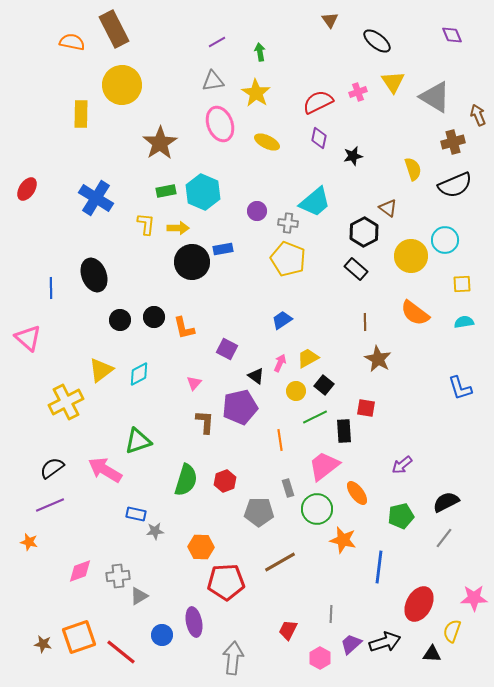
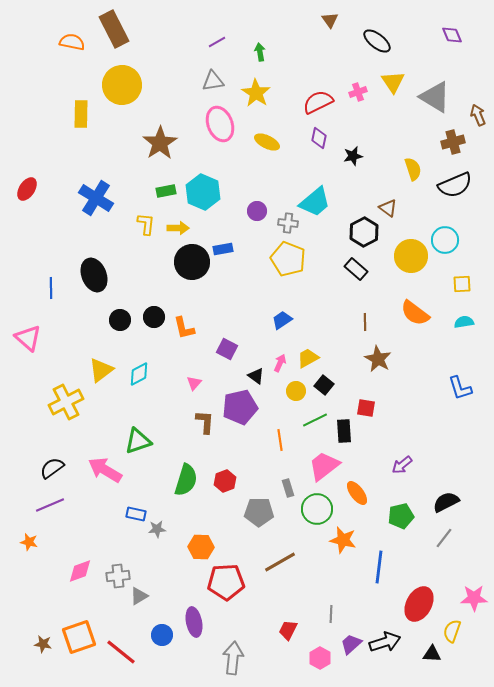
green line at (315, 417): moved 3 px down
gray star at (155, 531): moved 2 px right, 2 px up
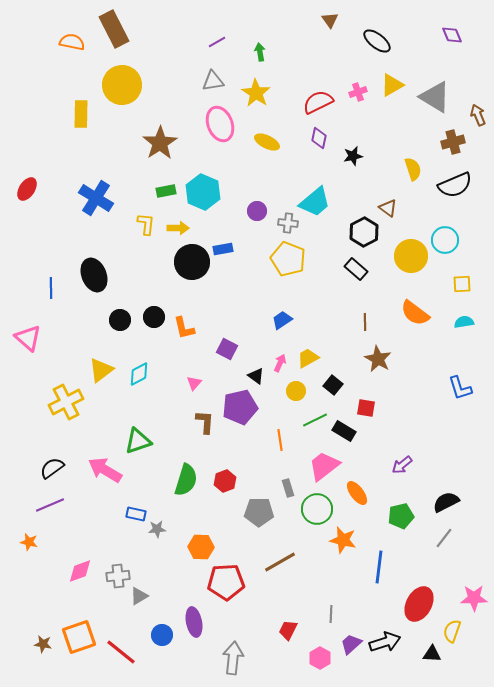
yellow triangle at (393, 82): moved 1 px left, 3 px down; rotated 35 degrees clockwise
black square at (324, 385): moved 9 px right
black rectangle at (344, 431): rotated 55 degrees counterclockwise
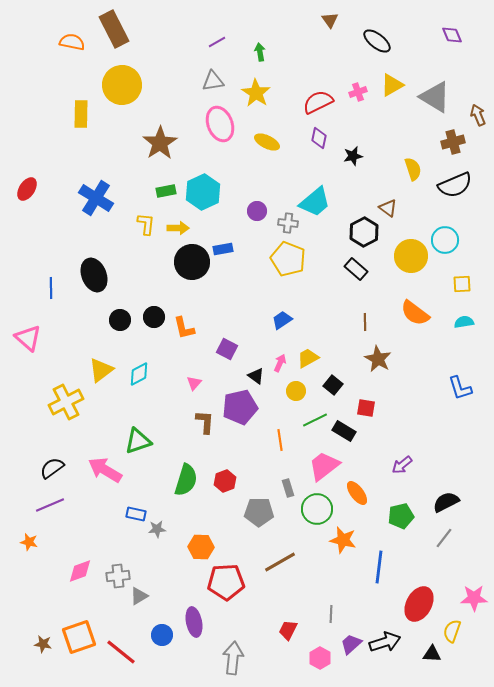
cyan hexagon at (203, 192): rotated 12 degrees clockwise
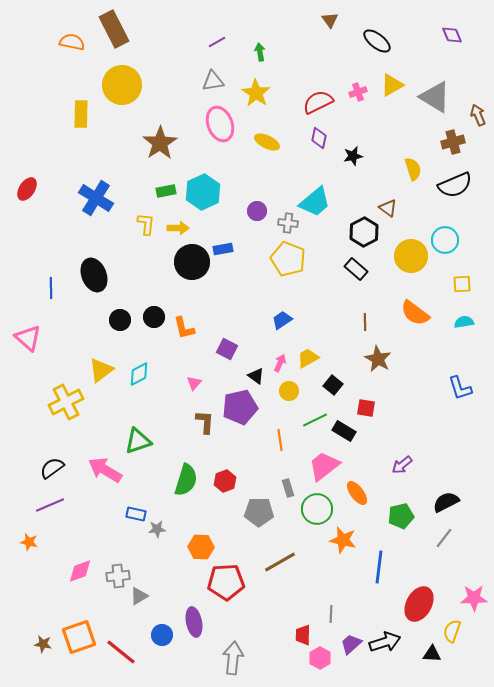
yellow circle at (296, 391): moved 7 px left
red trapezoid at (288, 630): moved 15 px right, 5 px down; rotated 25 degrees counterclockwise
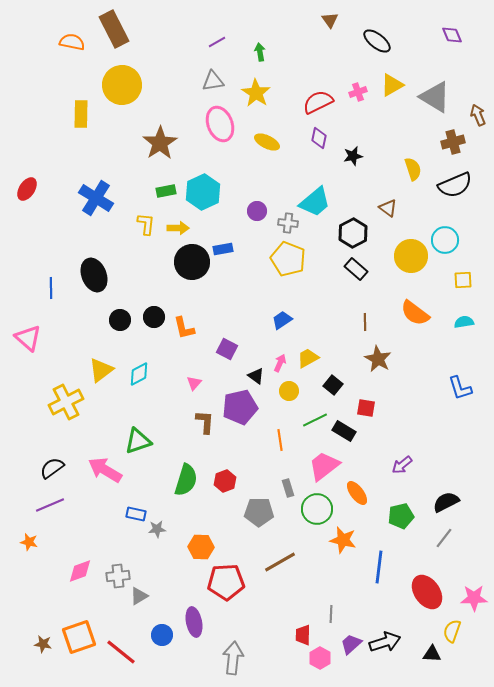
black hexagon at (364, 232): moved 11 px left, 1 px down
yellow square at (462, 284): moved 1 px right, 4 px up
red ellipse at (419, 604): moved 8 px right, 12 px up; rotated 64 degrees counterclockwise
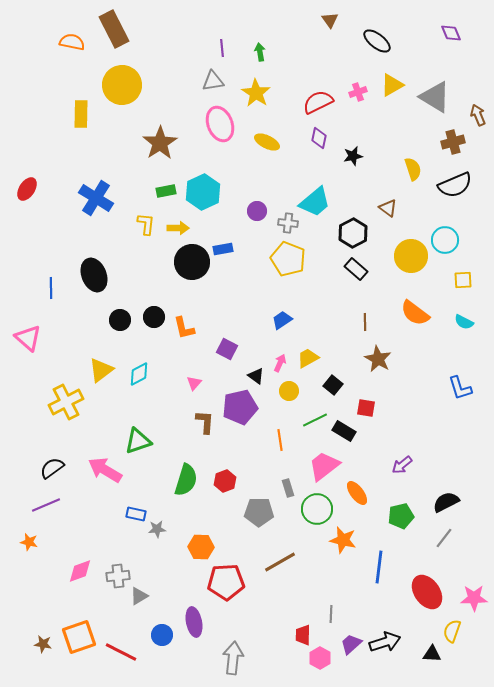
purple diamond at (452, 35): moved 1 px left, 2 px up
purple line at (217, 42): moved 5 px right, 6 px down; rotated 66 degrees counterclockwise
cyan semicircle at (464, 322): rotated 144 degrees counterclockwise
purple line at (50, 505): moved 4 px left
red line at (121, 652): rotated 12 degrees counterclockwise
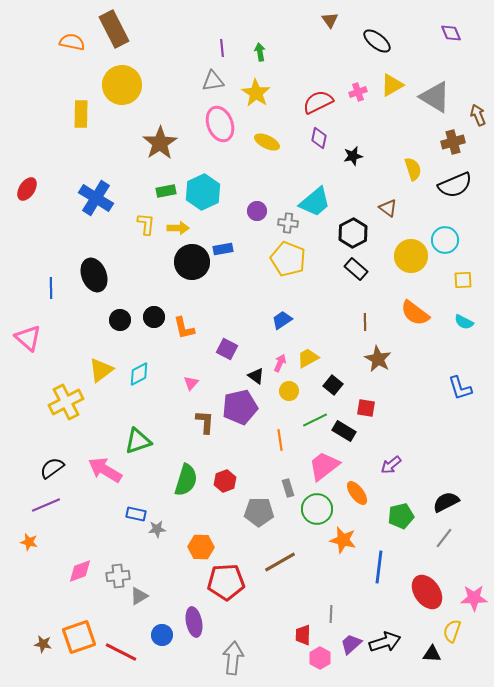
pink triangle at (194, 383): moved 3 px left
purple arrow at (402, 465): moved 11 px left
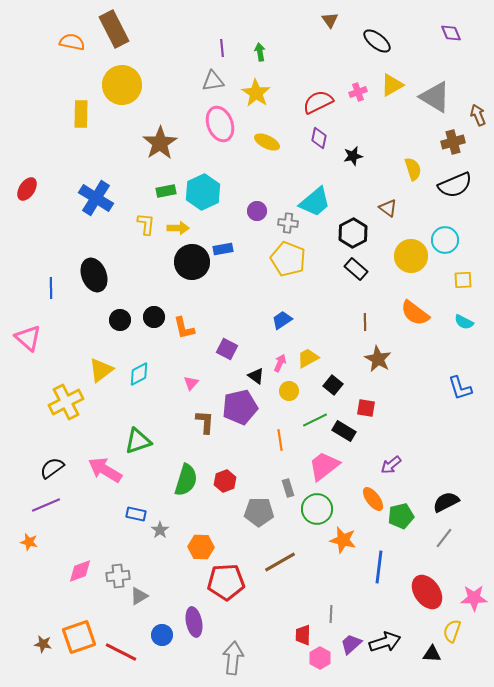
orange ellipse at (357, 493): moved 16 px right, 6 px down
gray star at (157, 529): moved 3 px right, 1 px down; rotated 30 degrees counterclockwise
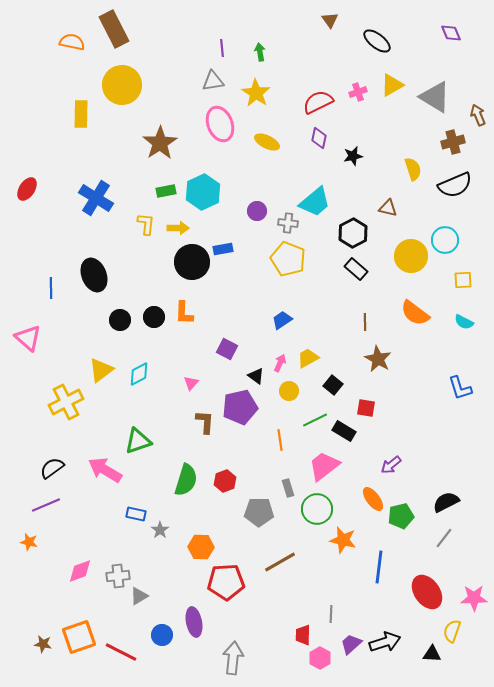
brown triangle at (388, 208): rotated 24 degrees counterclockwise
orange L-shape at (184, 328): moved 15 px up; rotated 15 degrees clockwise
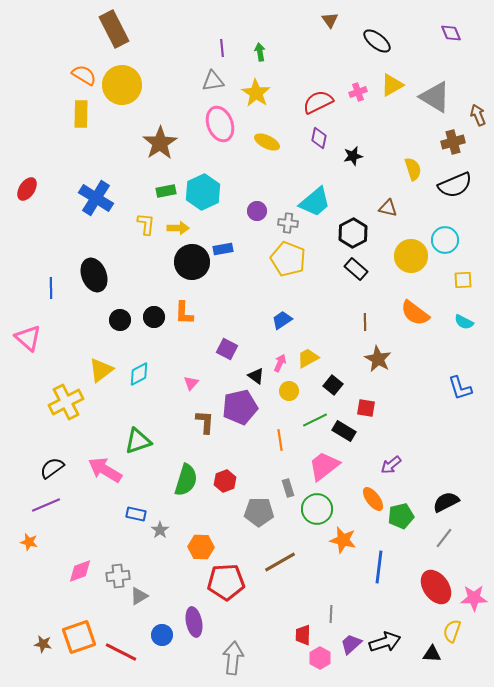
orange semicircle at (72, 42): moved 12 px right, 33 px down; rotated 20 degrees clockwise
red ellipse at (427, 592): moved 9 px right, 5 px up
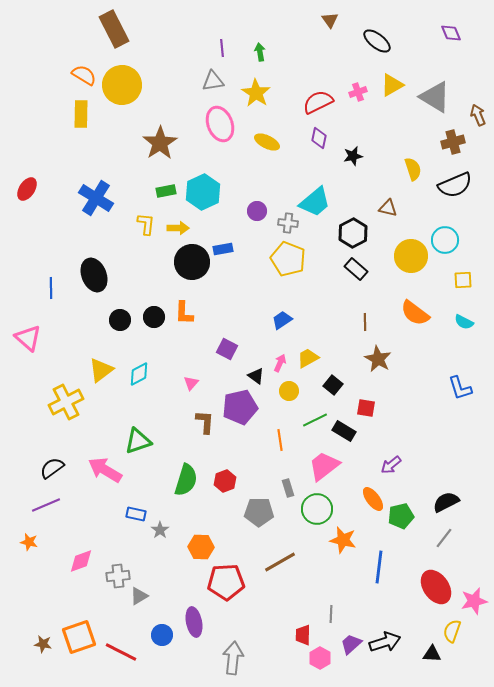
pink diamond at (80, 571): moved 1 px right, 10 px up
pink star at (474, 598): moved 3 px down; rotated 12 degrees counterclockwise
